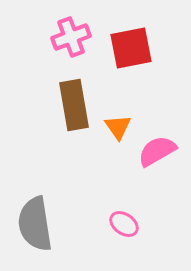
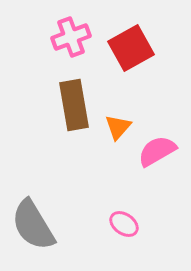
red square: rotated 18 degrees counterclockwise
orange triangle: rotated 16 degrees clockwise
gray semicircle: moved 2 px left, 1 px down; rotated 22 degrees counterclockwise
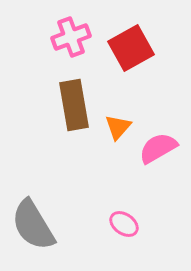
pink semicircle: moved 1 px right, 3 px up
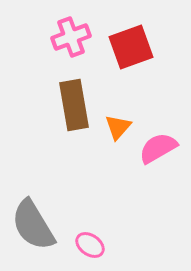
red square: moved 1 px up; rotated 9 degrees clockwise
pink ellipse: moved 34 px left, 21 px down
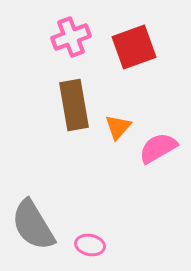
red square: moved 3 px right
pink ellipse: rotated 24 degrees counterclockwise
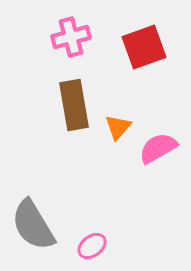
pink cross: rotated 6 degrees clockwise
red square: moved 10 px right
pink ellipse: moved 2 px right, 1 px down; rotated 48 degrees counterclockwise
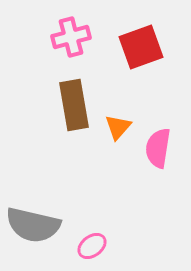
red square: moved 3 px left
pink semicircle: rotated 51 degrees counterclockwise
gray semicircle: rotated 46 degrees counterclockwise
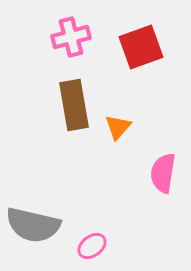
pink semicircle: moved 5 px right, 25 px down
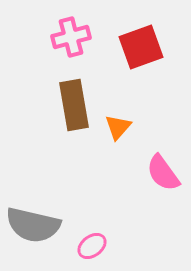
pink semicircle: rotated 45 degrees counterclockwise
